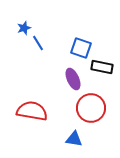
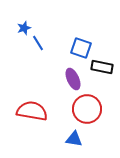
red circle: moved 4 px left, 1 px down
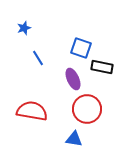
blue line: moved 15 px down
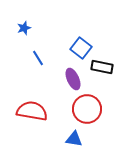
blue square: rotated 20 degrees clockwise
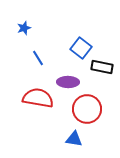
purple ellipse: moved 5 px left, 3 px down; rotated 65 degrees counterclockwise
red semicircle: moved 6 px right, 13 px up
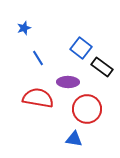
black rectangle: rotated 25 degrees clockwise
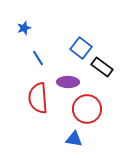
red semicircle: rotated 104 degrees counterclockwise
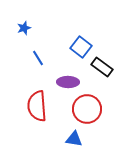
blue square: moved 1 px up
red semicircle: moved 1 px left, 8 px down
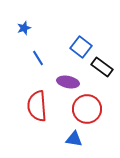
purple ellipse: rotated 10 degrees clockwise
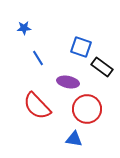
blue star: rotated 16 degrees clockwise
blue square: rotated 20 degrees counterclockwise
red semicircle: rotated 40 degrees counterclockwise
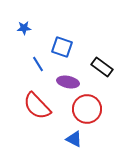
blue square: moved 19 px left
blue line: moved 6 px down
blue triangle: rotated 18 degrees clockwise
